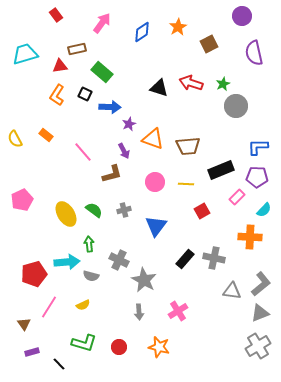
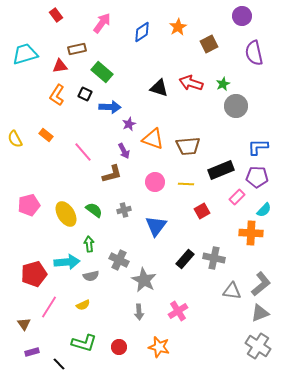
pink pentagon at (22, 200): moved 7 px right, 5 px down; rotated 10 degrees clockwise
orange cross at (250, 237): moved 1 px right, 4 px up
gray semicircle at (91, 276): rotated 28 degrees counterclockwise
gray cross at (258, 346): rotated 25 degrees counterclockwise
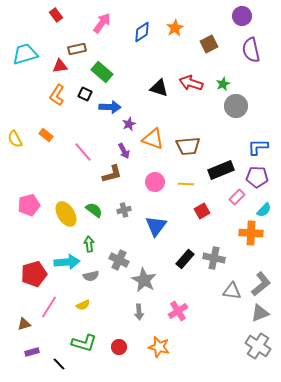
orange star at (178, 27): moved 3 px left, 1 px down
purple semicircle at (254, 53): moved 3 px left, 3 px up
brown triangle at (24, 324): rotated 48 degrees clockwise
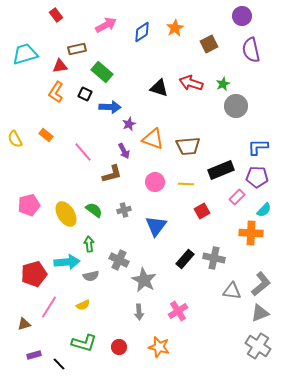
pink arrow at (102, 23): moved 4 px right, 2 px down; rotated 25 degrees clockwise
orange L-shape at (57, 95): moved 1 px left, 3 px up
purple rectangle at (32, 352): moved 2 px right, 3 px down
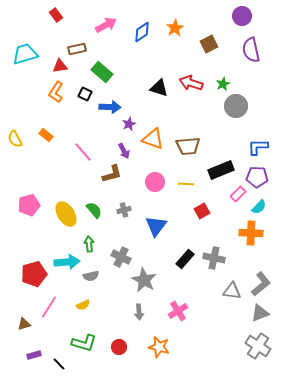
pink rectangle at (237, 197): moved 1 px right, 3 px up
green semicircle at (94, 210): rotated 12 degrees clockwise
cyan semicircle at (264, 210): moved 5 px left, 3 px up
gray cross at (119, 260): moved 2 px right, 3 px up
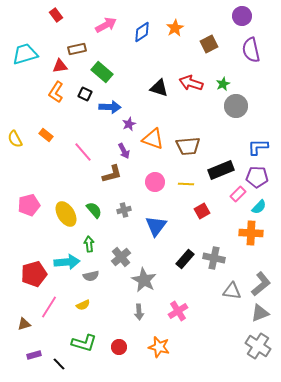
gray cross at (121, 257): rotated 24 degrees clockwise
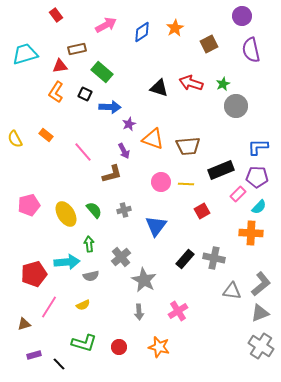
pink circle at (155, 182): moved 6 px right
gray cross at (258, 346): moved 3 px right
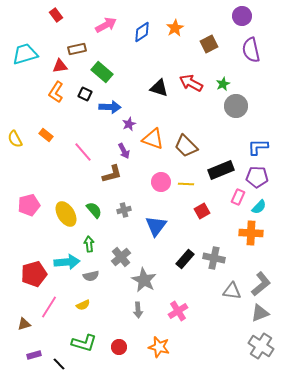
red arrow at (191, 83): rotated 10 degrees clockwise
brown trapezoid at (188, 146): moved 2 px left; rotated 50 degrees clockwise
pink rectangle at (238, 194): moved 3 px down; rotated 21 degrees counterclockwise
gray arrow at (139, 312): moved 1 px left, 2 px up
